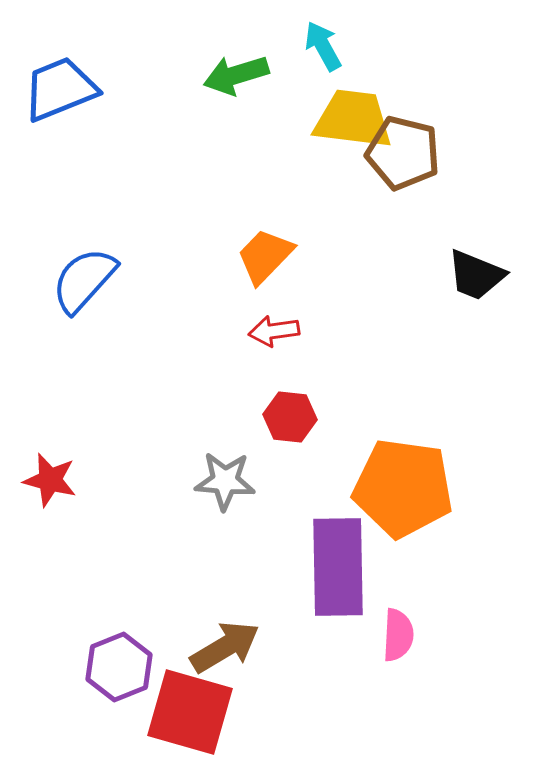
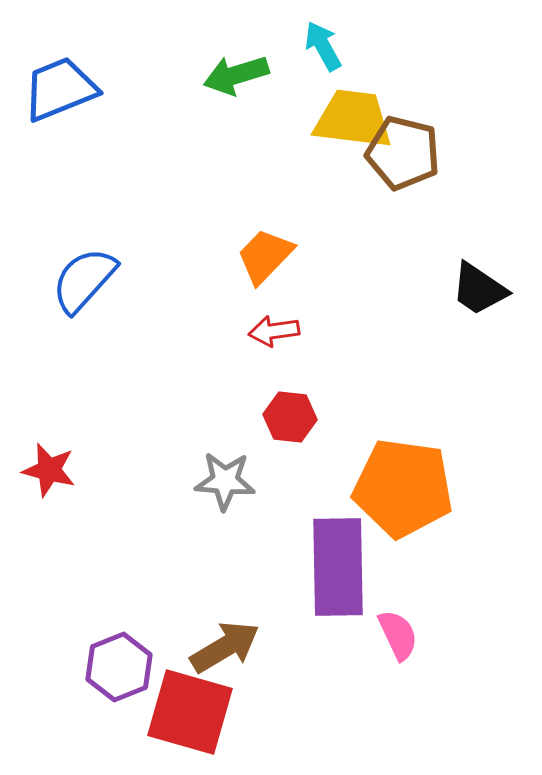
black trapezoid: moved 3 px right, 14 px down; rotated 12 degrees clockwise
red star: moved 1 px left, 10 px up
pink semicircle: rotated 28 degrees counterclockwise
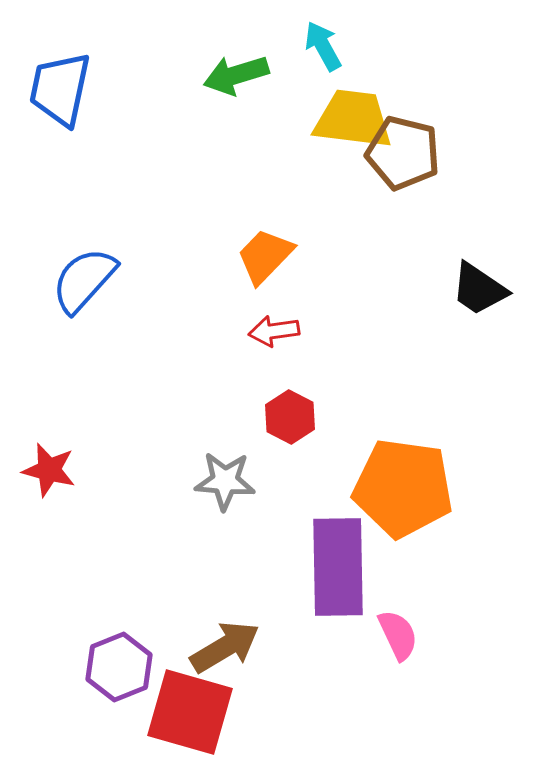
blue trapezoid: rotated 56 degrees counterclockwise
red hexagon: rotated 21 degrees clockwise
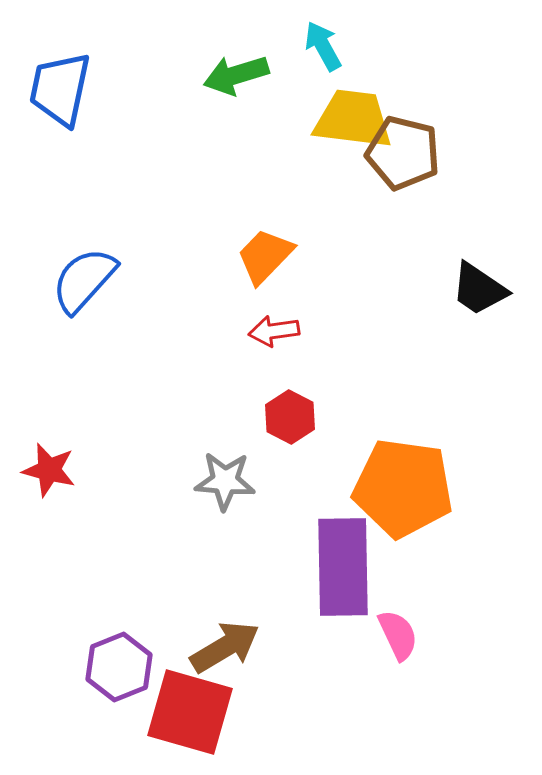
purple rectangle: moved 5 px right
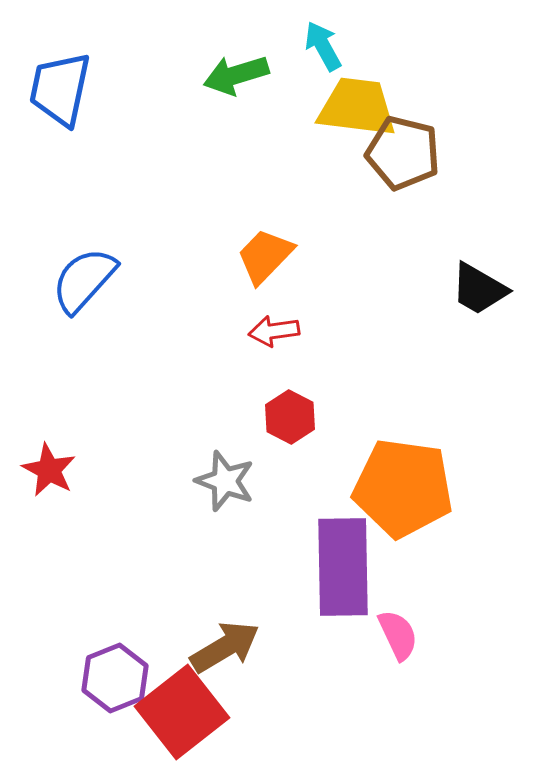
yellow trapezoid: moved 4 px right, 12 px up
black trapezoid: rotated 4 degrees counterclockwise
red star: rotated 14 degrees clockwise
gray star: rotated 16 degrees clockwise
purple hexagon: moved 4 px left, 11 px down
red square: moved 8 px left; rotated 36 degrees clockwise
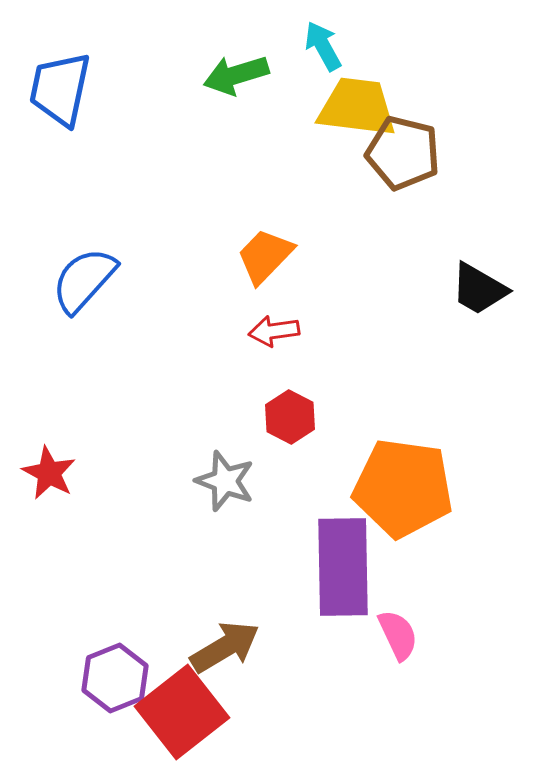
red star: moved 3 px down
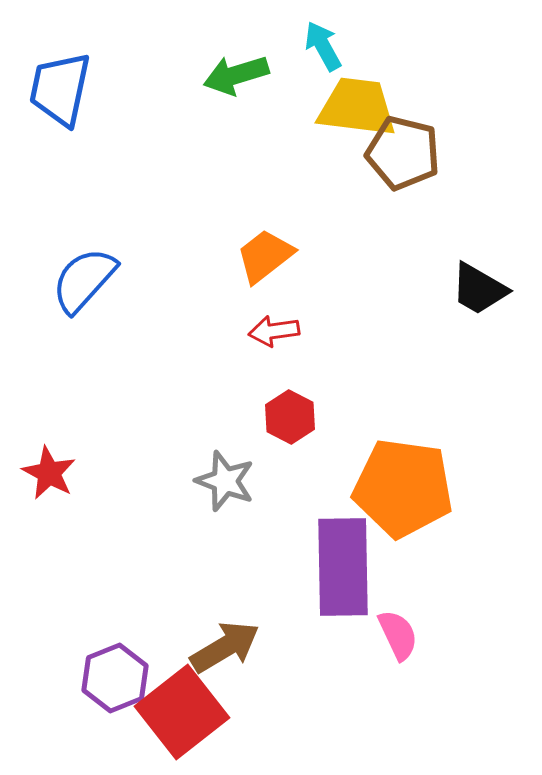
orange trapezoid: rotated 8 degrees clockwise
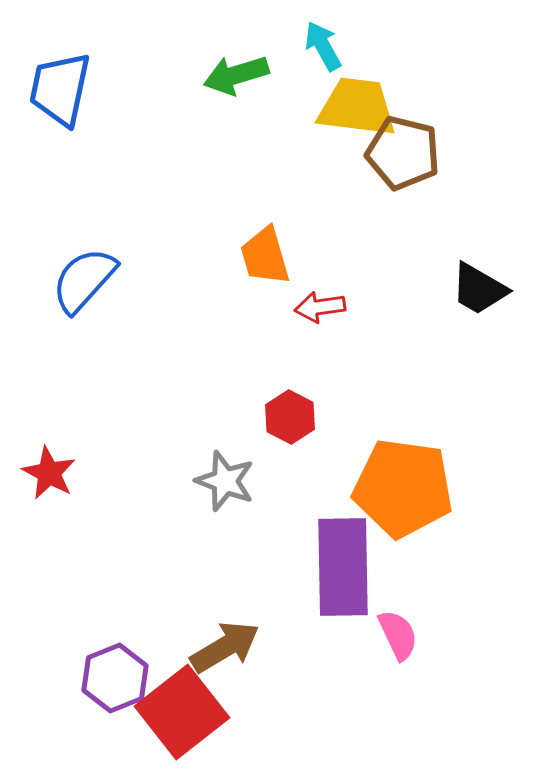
orange trapezoid: rotated 68 degrees counterclockwise
red arrow: moved 46 px right, 24 px up
